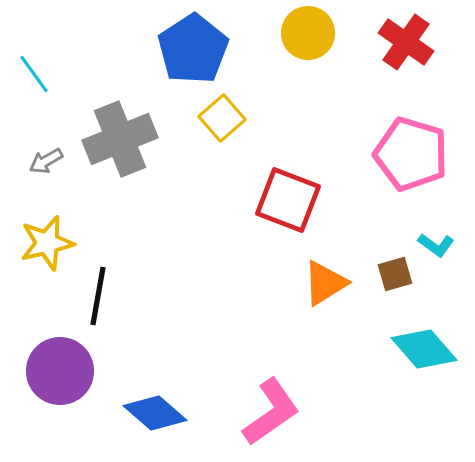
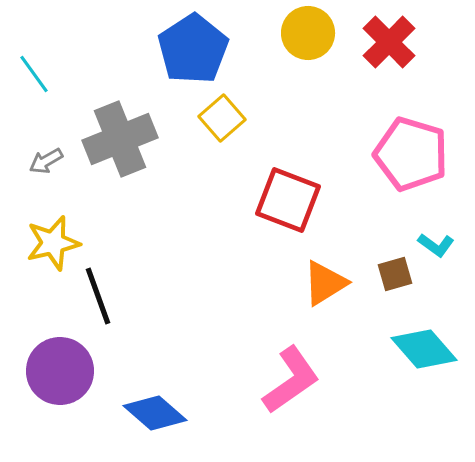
red cross: moved 17 px left; rotated 10 degrees clockwise
yellow star: moved 6 px right
black line: rotated 30 degrees counterclockwise
pink L-shape: moved 20 px right, 32 px up
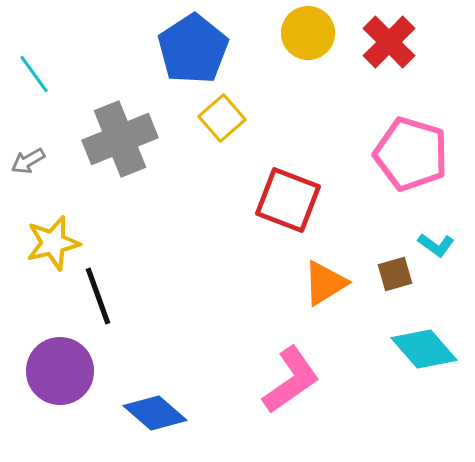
gray arrow: moved 18 px left
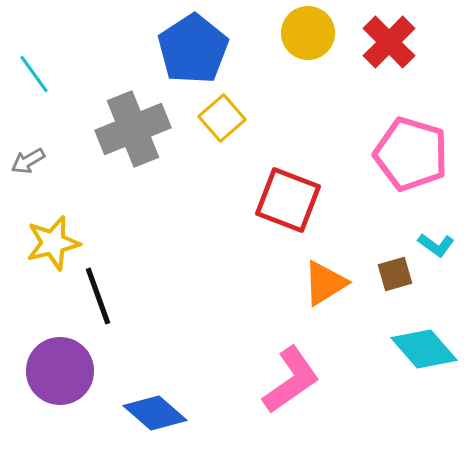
gray cross: moved 13 px right, 10 px up
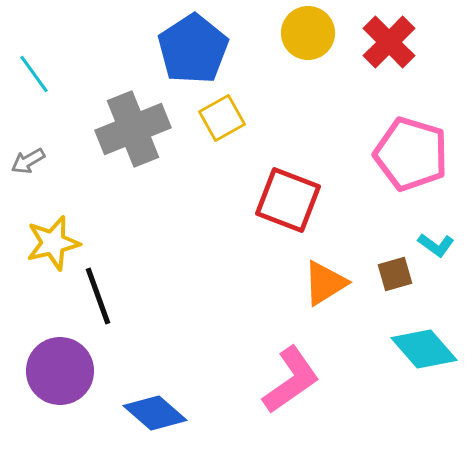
yellow square: rotated 12 degrees clockwise
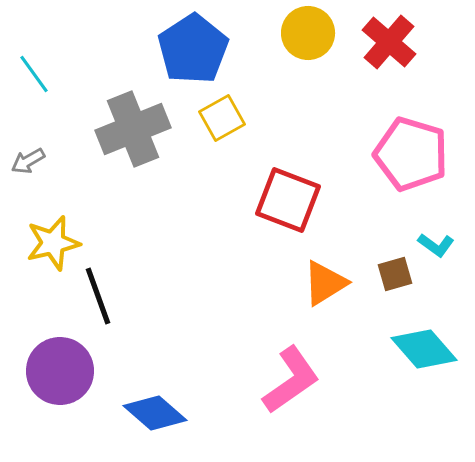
red cross: rotated 4 degrees counterclockwise
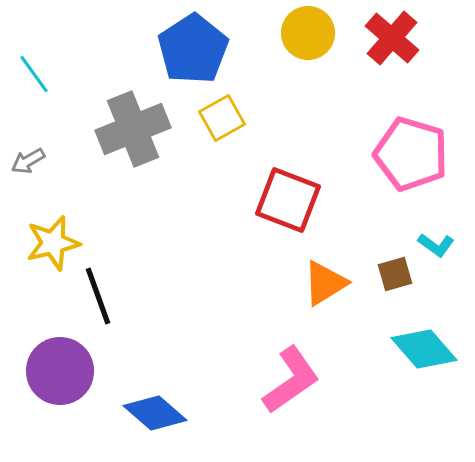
red cross: moved 3 px right, 4 px up
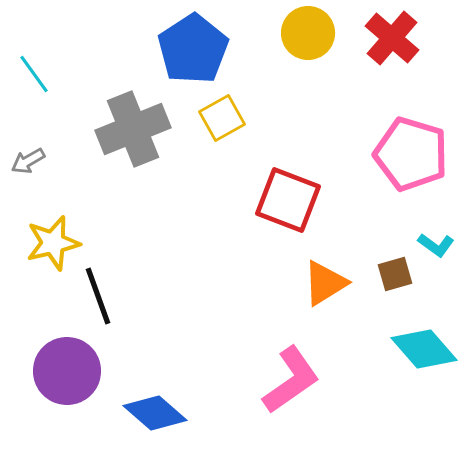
purple circle: moved 7 px right
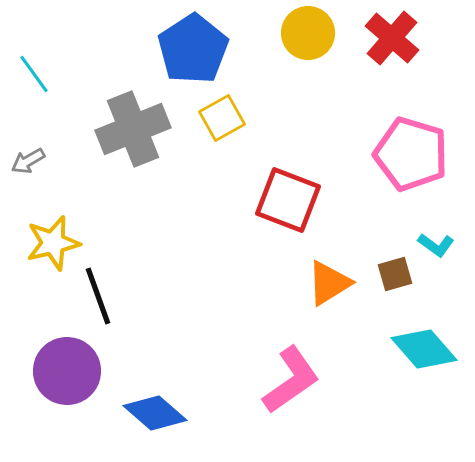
orange triangle: moved 4 px right
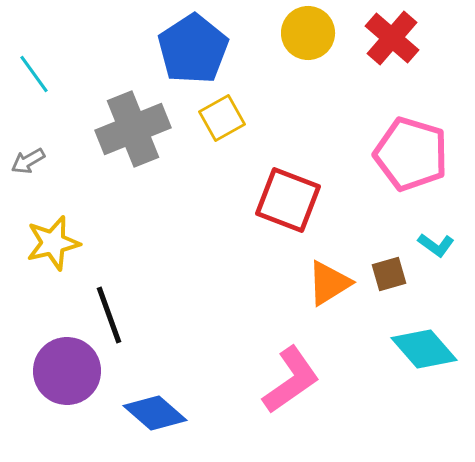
brown square: moved 6 px left
black line: moved 11 px right, 19 px down
